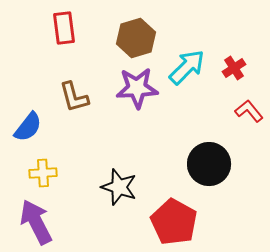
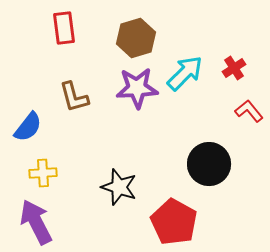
cyan arrow: moved 2 px left, 6 px down
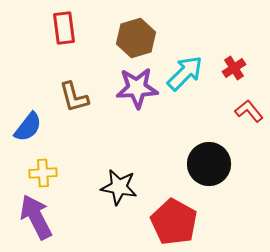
black star: rotated 9 degrees counterclockwise
purple arrow: moved 5 px up
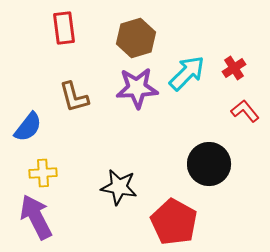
cyan arrow: moved 2 px right
red L-shape: moved 4 px left
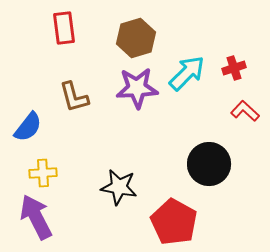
red cross: rotated 15 degrees clockwise
red L-shape: rotated 8 degrees counterclockwise
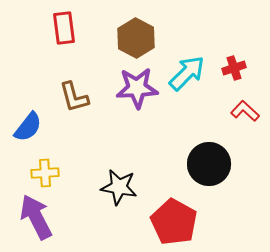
brown hexagon: rotated 15 degrees counterclockwise
yellow cross: moved 2 px right
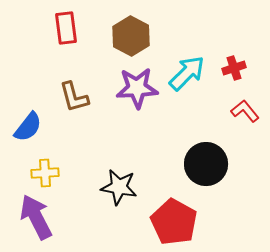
red rectangle: moved 2 px right
brown hexagon: moved 5 px left, 2 px up
red L-shape: rotated 8 degrees clockwise
black circle: moved 3 px left
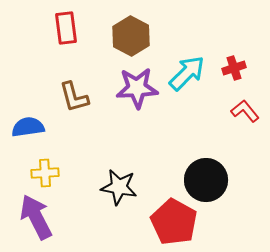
blue semicircle: rotated 136 degrees counterclockwise
black circle: moved 16 px down
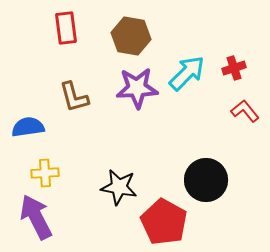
brown hexagon: rotated 18 degrees counterclockwise
red pentagon: moved 10 px left
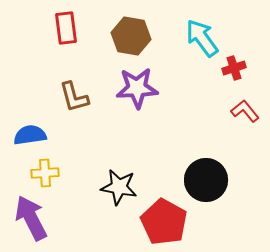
cyan arrow: moved 15 px right, 35 px up; rotated 81 degrees counterclockwise
blue semicircle: moved 2 px right, 8 px down
purple arrow: moved 5 px left, 1 px down
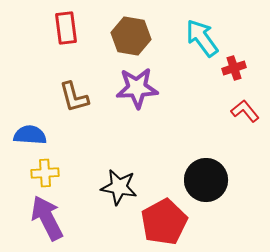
blue semicircle: rotated 12 degrees clockwise
purple arrow: moved 16 px right
red pentagon: rotated 15 degrees clockwise
